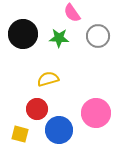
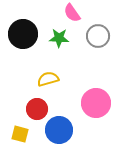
pink circle: moved 10 px up
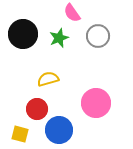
green star: rotated 24 degrees counterclockwise
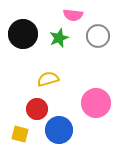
pink semicircle: moved 1 px right, 2 px down; rotated 48 degrees counterclockwise
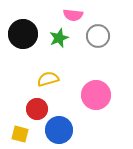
pink circle: moved 8 px up
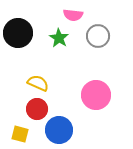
black circle: moved 5 px left, 1 px up
green star: rotated 18 degrees counterclockwise
yellow semicircle: moved 10 px left, 4 px down; rotated 40 degrees clockwise
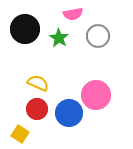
pink semicircle: moved 1 px up; rotated 18 degrees counterclockwise
black circle: moved 7 px right, 4 px up
blue circle: moved 10 px right, 17 px up
yellow square: rotated 18 degrees clockwise
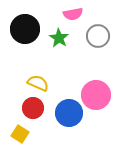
red circle: moved 4 px left, 1 px up
